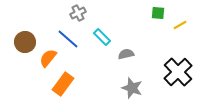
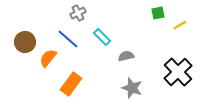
green square: rotated 16 degrees counterclockwise
gray semicircle: moved 2 px down
orange rectangle: moved 8 px right
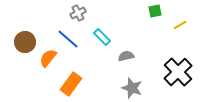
green square: moved 3 px left, 2 px up
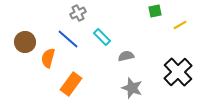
orange semicircle: rotated 24 degrees counterclockwise
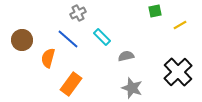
brown circle: moved 3 px left, 2 px up
